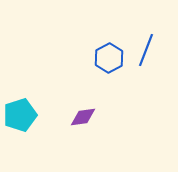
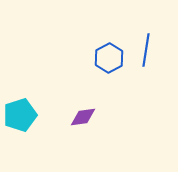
blue line: rotated 12 degrees counterclockwise
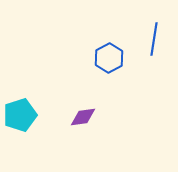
blue line: moved 8 px right, 11 px up
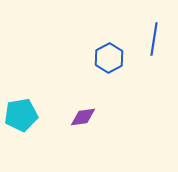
cyan pentagon: moved 1 px right; rotated 8 degrees clockwise
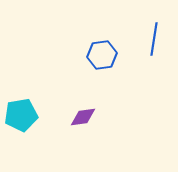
blue hexagon: moved 7 px left, 3 px up; rotated 20 degrees clockwise
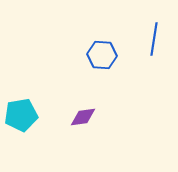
blue hexagon: rotated 12 degrees clockwise
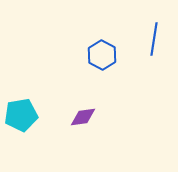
blue hexagon: rotated 24 degrees clockwise
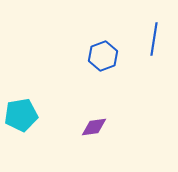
blue hexagon: moved 1 px right, 1 px down; rotated 12 degrees clockwise
purple diamond: moved 11 px right, 10 px down
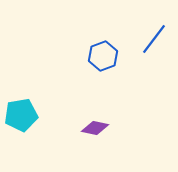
blue line: rotated 28 degrees clockwise
purple diamond: moved 1 px right, 1 px down; rotated 20 degrees clockwise
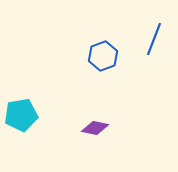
blue line: rotated 16 degrees counterclockwise
